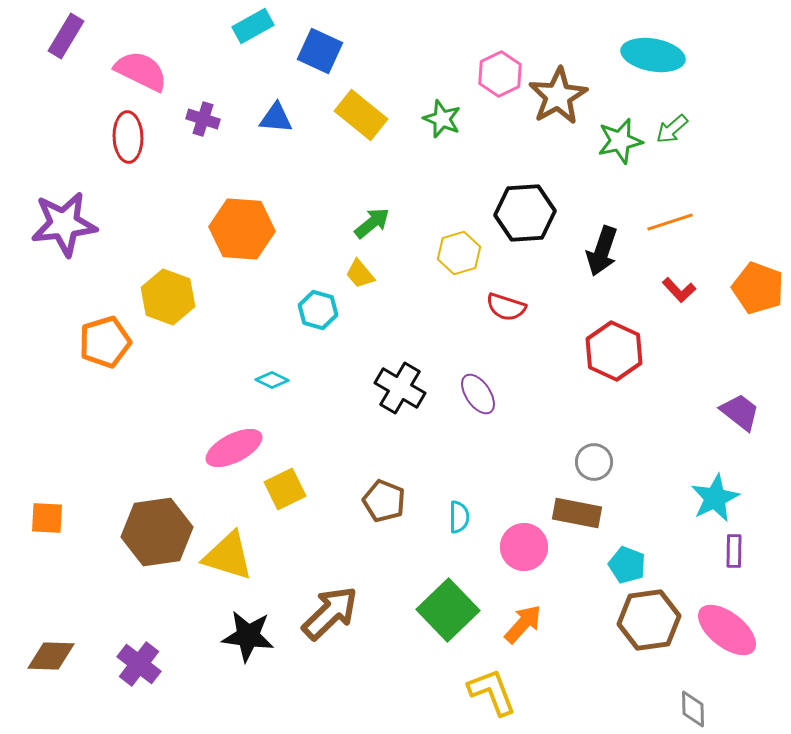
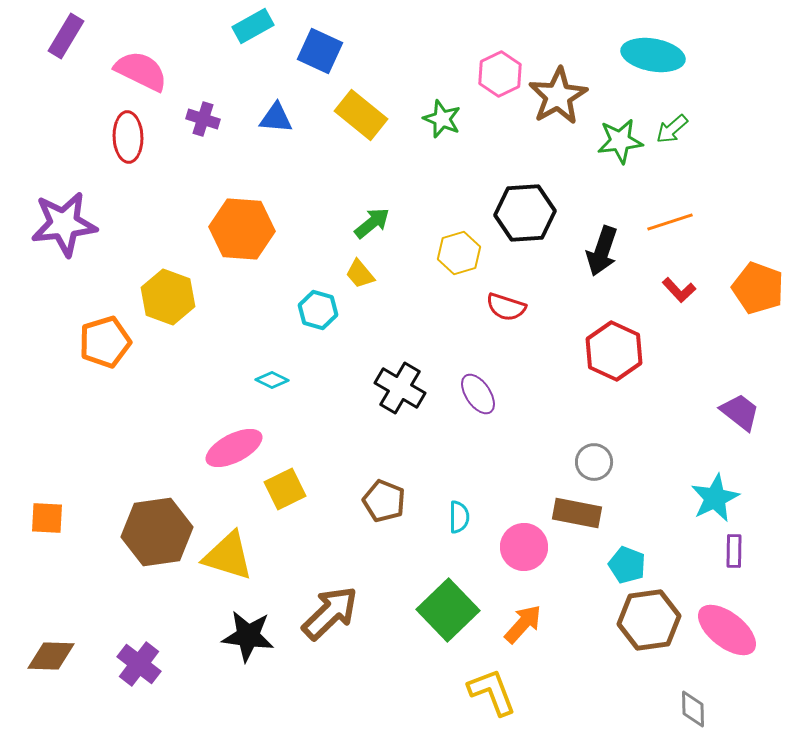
green star at (620, 141): rotated 6 degrees clockwise
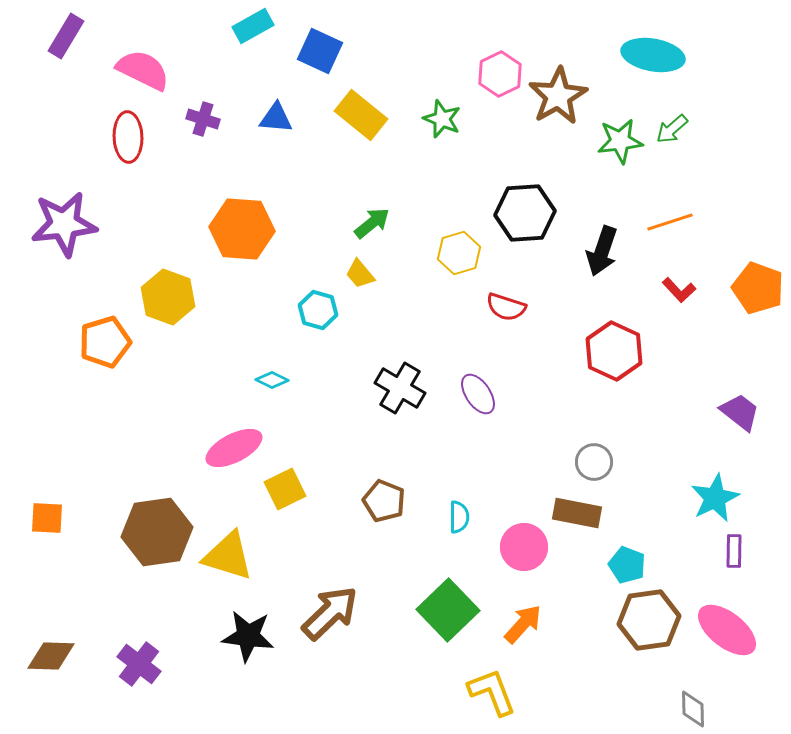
pink semicircle at (141, 71): moved 2 px right, 1 px up
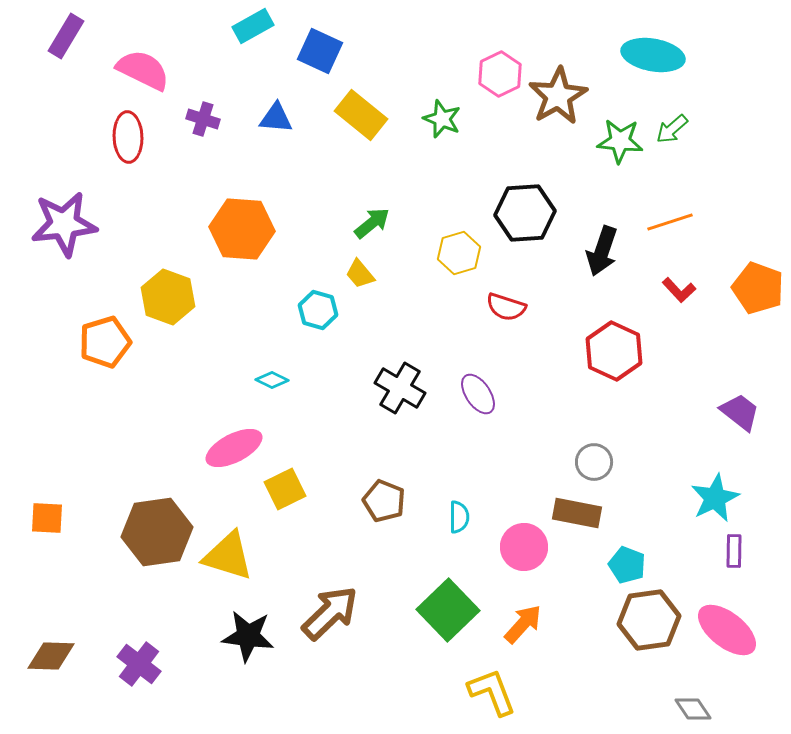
green star at (620, 141): rotated 12 degrees clockwise
gray diamond at (693, 709): rotated 33 degrees counterclockwise
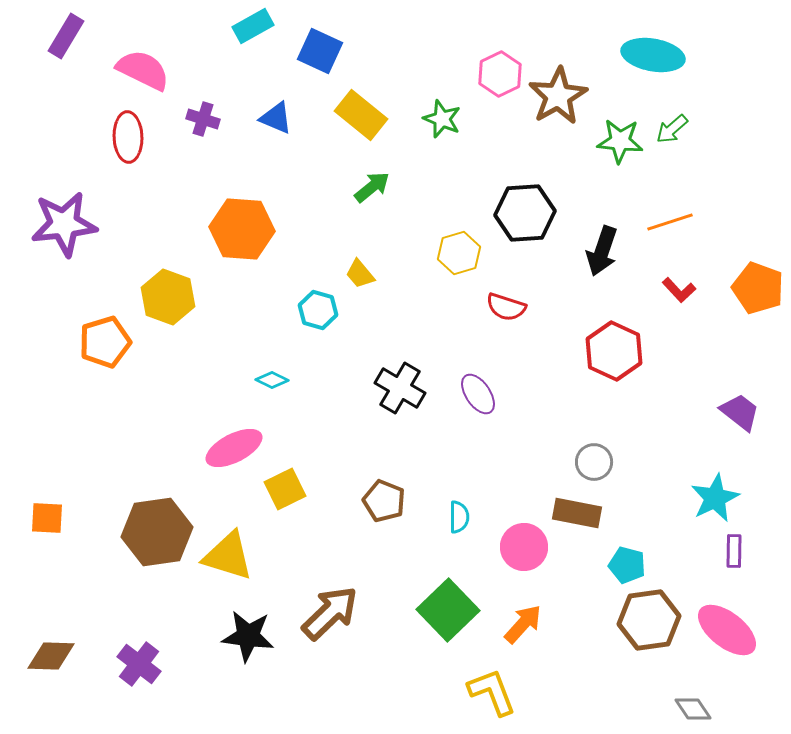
blue triangle at (276, 118): rotated 18 degrees clockwise
green arrow at (372, 223): moved 36 px up
cyan pentagon at (627, 565): rotated 6 degrees counterclockwise
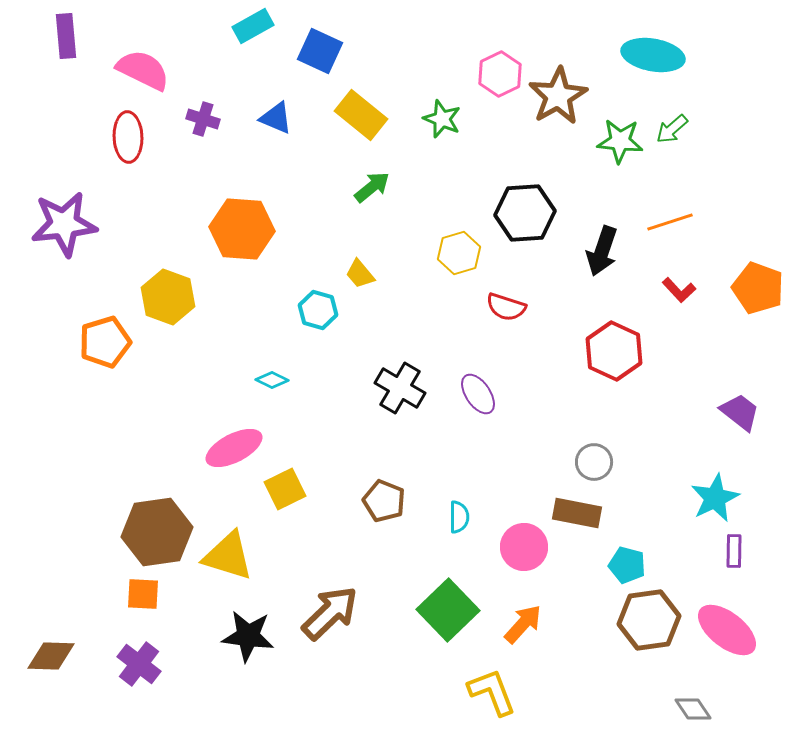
purple rectangle at (66, 36): rotated 36 degrees counterclockwise
orange square at (47, 518): moved 96 px right, 76 px down
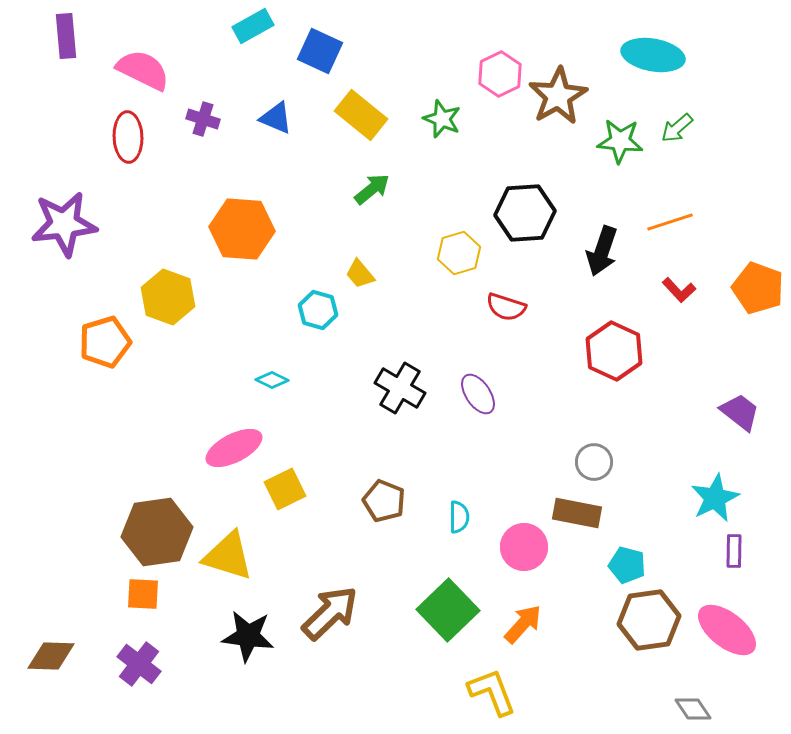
green arrow at (672, 129): moved 5 px right, 1 px up
green arrow at (372, 187): moved 2 px down
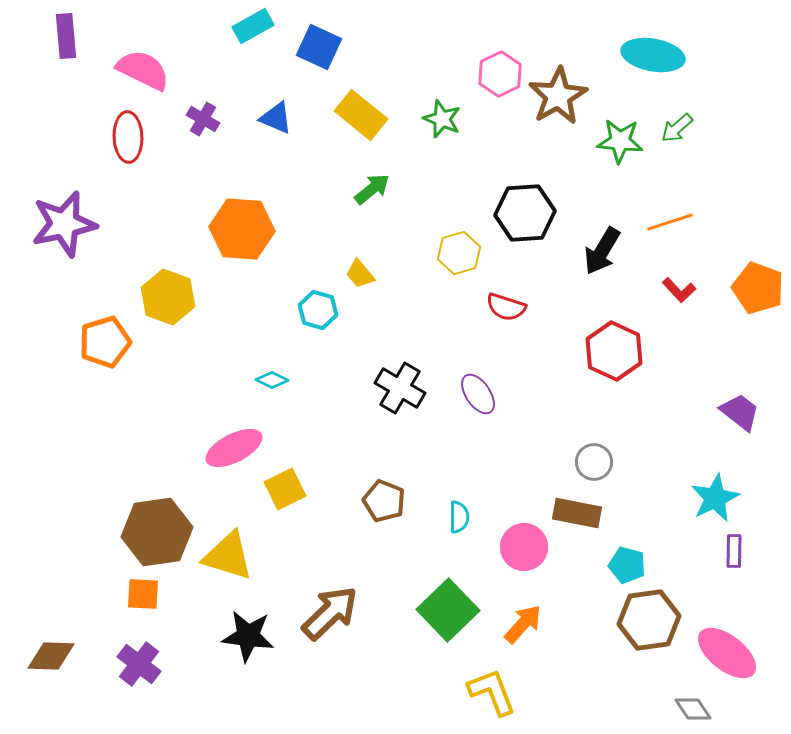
blue square at (320, 51): moved 1 px left, 4 px up
purple cross at (203, 119): rotated 12 degrees clockwise
purple star at (64, 224): rotated 6 degrees counterclockwise
black arrow at (602, 251): rotated 12 degrees clockwise
pink ellipse at (727, 630): moved 23 px down
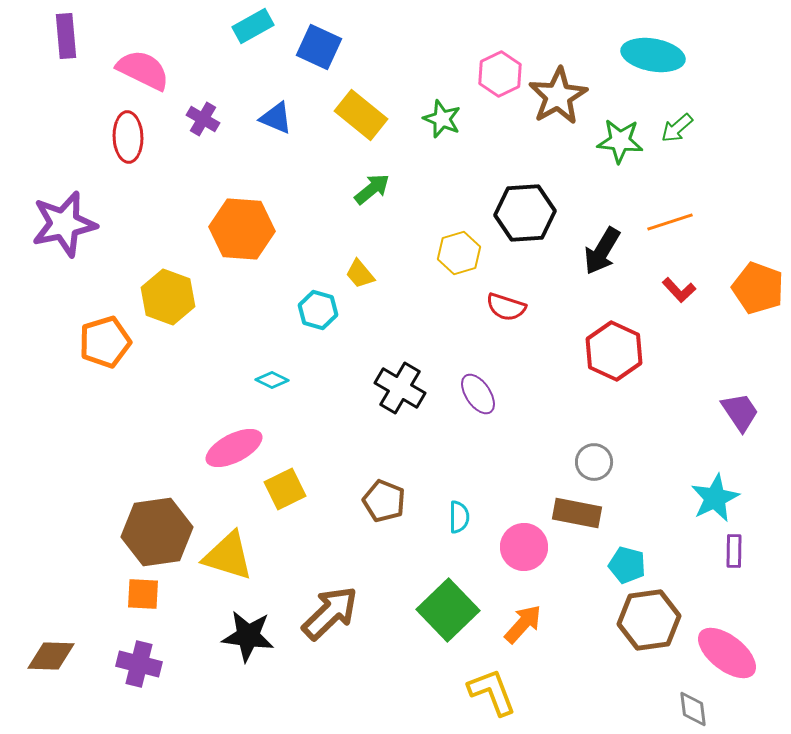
purple trapezoid at (740, 412): rotated 18 degrees clockwise
purple cross at (139, 664): rotated 24 degrees counterclockwise
gray diamond at (693, 709): rotated 27 degrees clockwise
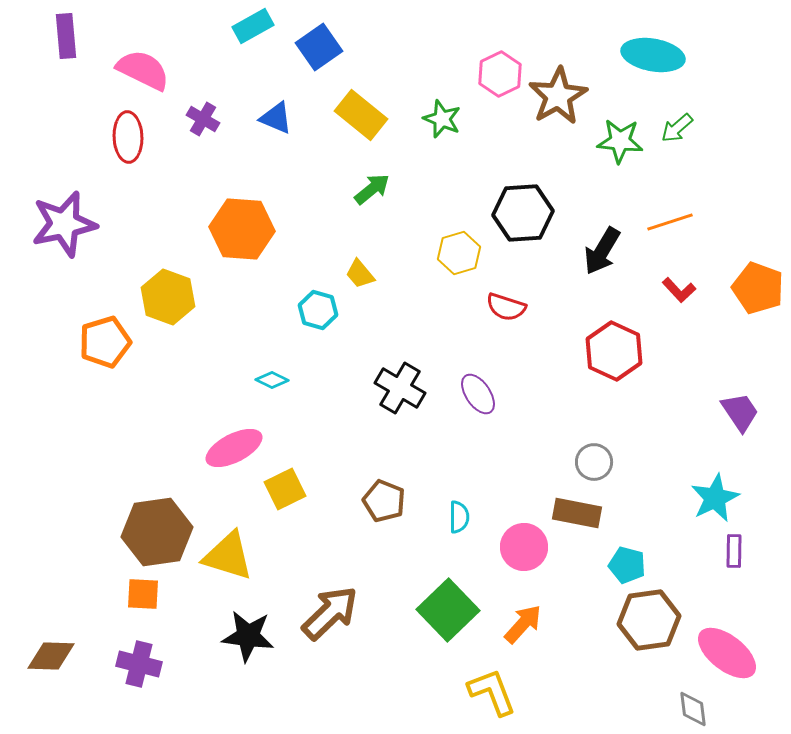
blue square at (319, 47): rotated 30 degrees clockwise
black hexagon at (525, 213): moved 2 px left
